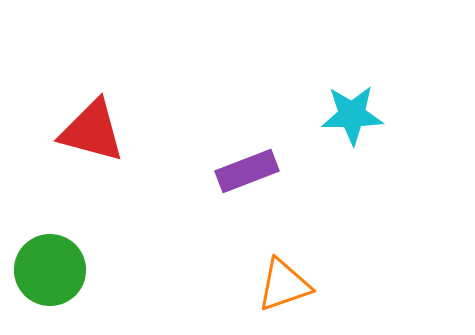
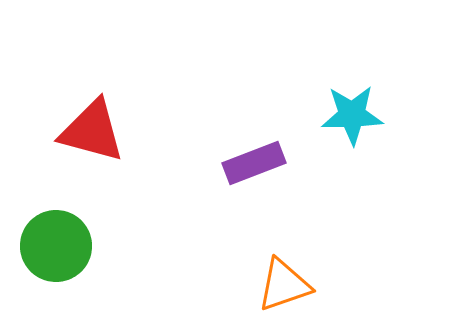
purple rectangle: moved 7 px right, 8 px up
green circle: moved 6 px right, 24 px up
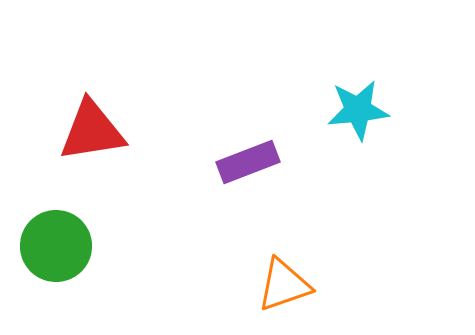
cyan star: moved 6 px right, 5 px up; rotated 4 degrees counterclockwise
red triangle: rotated 24 degrees counterclockwise
purple rectangle: moved 6 px left, 1 px up
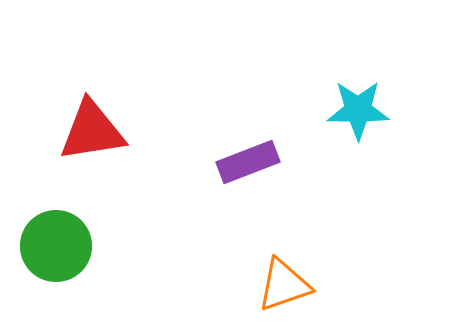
cyan star: rotated 6 degrees clockwise
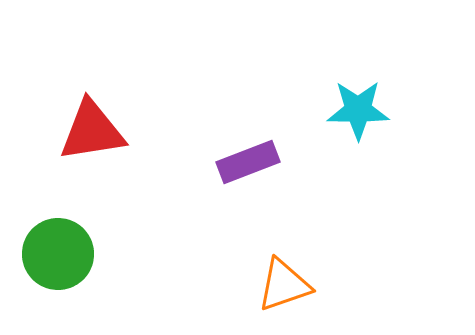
green circle: moved 2 px right, 8 px down
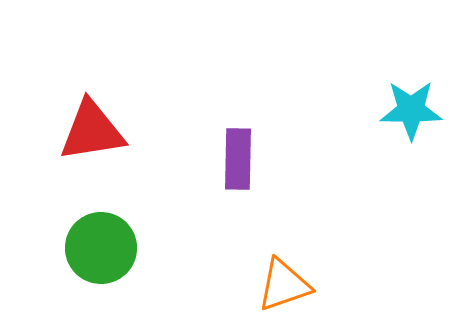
cyan star: moved 53 px right
purple rectangle: moved 10 px left, 3 px up; rotated 68 degrees counterclockwise
green circle: moved 43 px right, 6 px up
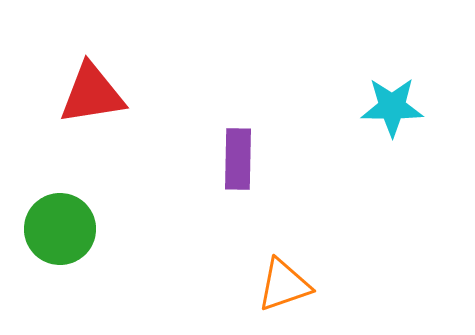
cyan star: moved 19 px left, 3 px up
red triangle: moved 37 px up
green circle: moved 41 px left, 19 px up
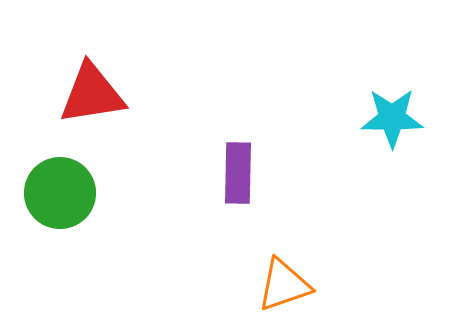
cyan star: moved 11 px down
purple rectangle: moved 14 px down
green circle: moved 36 px up
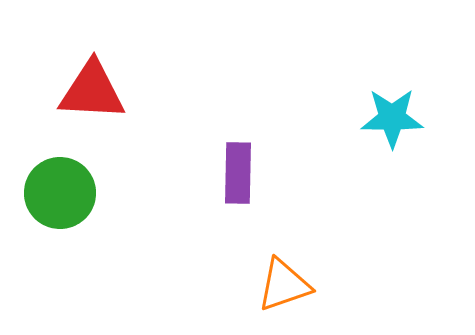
red triangle: moved 3 px up; rotated 12 degrees clockwise
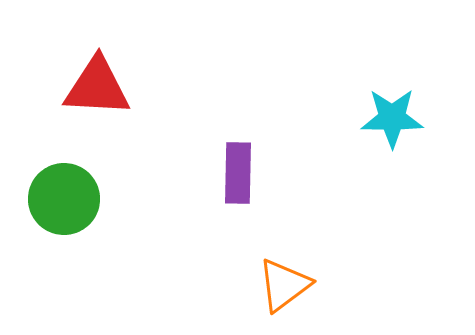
red triangle: moved 5 px right, 4 px up
green circle: moved 4 px right, 6 px down
orange triangle: rotated 18 degrees counterclockwise
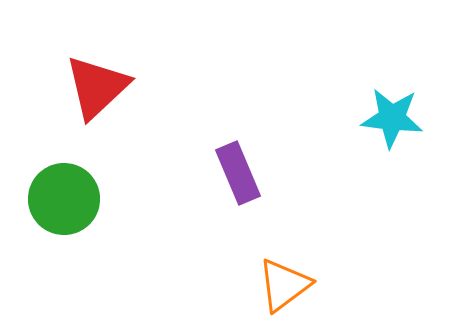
red triangle: rotated 46 degrees counterclockwise
cyan star: rotated 6 degrees clockwise
purple rectangle: rotated 24 degrees counterclockwise
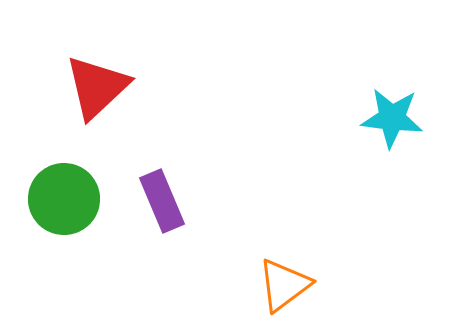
purple rectangle: moved 76 px left, 28 px down
